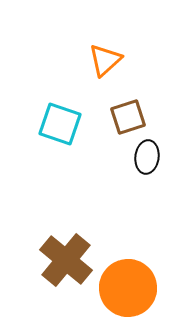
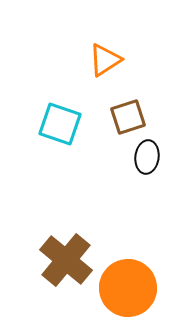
orange triangle: rotated 9 degrees clockwise
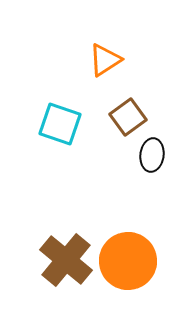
brown square: rotated 18 degrees counterclockwise
black ellipse: moved 5 px right, 2 px up
orange circle: moved 27 px up
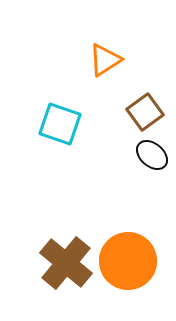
brown square: moved 17 px right, 5 px up
black ellipse: rotated 56 degrees counterclockwise
brown cross: moved 3 px down
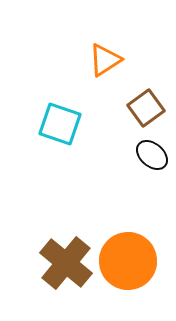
brown square: moved 1 px right, 4 px up
